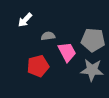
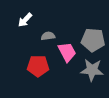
red pentagon: rotated 15 degrees clockwise
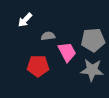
gray pentagon: rotated 10 degrees counterclockwise
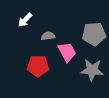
gray pentagon: moved 1 px right, 6 px up
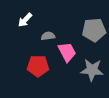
gray pentagon: moved 4 px up
